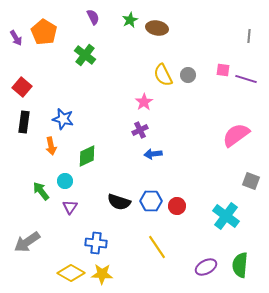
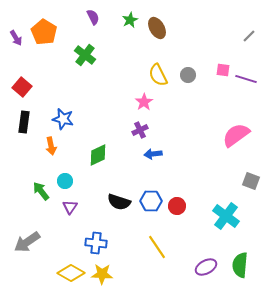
brown ellipse: rotated 50 degrees clockwise
gray line: rotated 40 degrees clockwise
yellow semicircle: moved 5 px left
green diamond: moved 11 px right, 1 px up
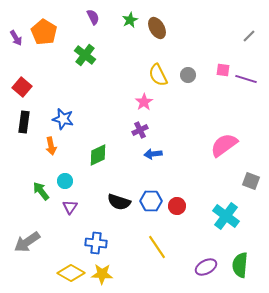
pink semicircle: moved 12 px left, 10 px down
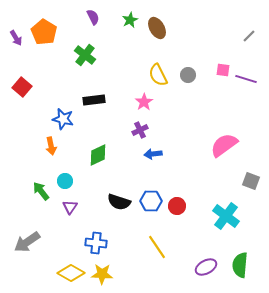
black rectangle: moved 70 px right, 22 px up; rotated 75 degrees clockwise
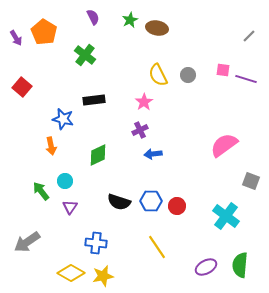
brown ellipse: rotated 50 degrees counterclockwise
yellow star: moved 1 px right, 2 px down; rotated 15 degrees counterclockwise
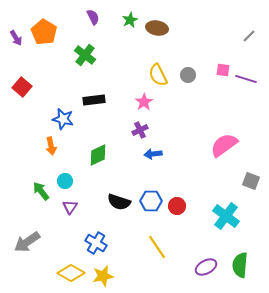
blue cross: rotated 25 degrees clockwise
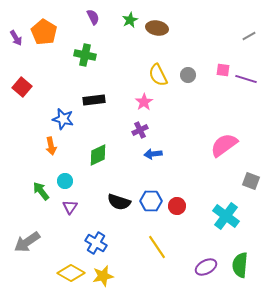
gray line: rotated 16 degrees clockwise
green cross: rotated 25 degrees counterclockwise
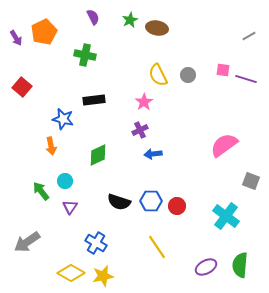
orange pentagon: rotated 15 degrees clockwise
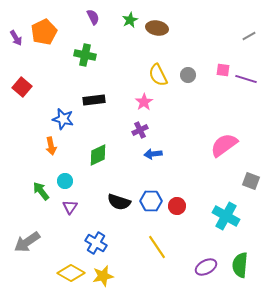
cyan cross: rotated 8 degrees counterclockwise
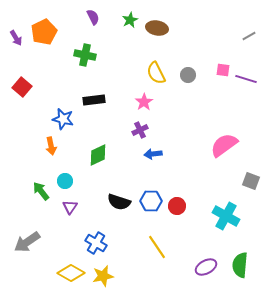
yellow semicircle: moved 2 px left, 2 px up
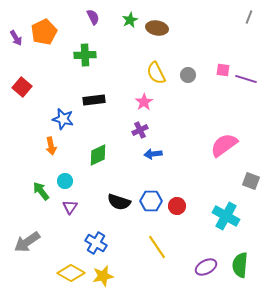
gray line: moved 19 px up; rotated 40 degrees counterclockwise
green cross: rotated 15 degrees counterclockwise
